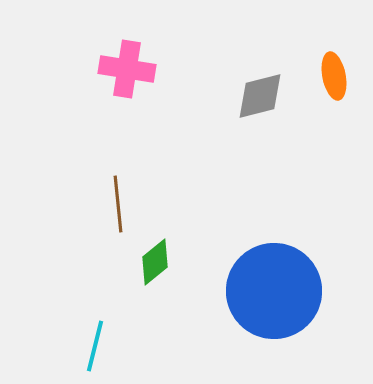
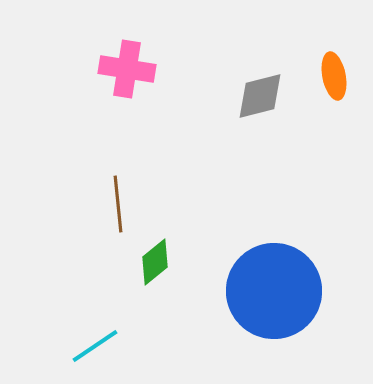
cyan line: rotated 42 degrees clockwise
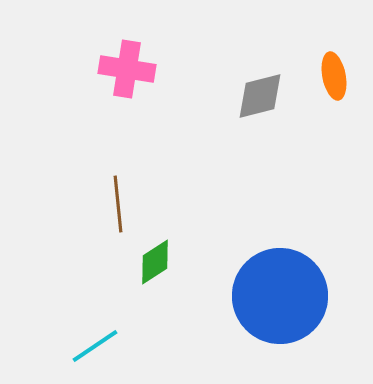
green diamond: rotated 6 degrees clockwise
blue circle: moved 6 px right, 5 px down
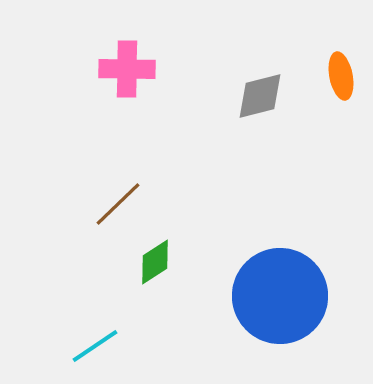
pink cross: rotated 8 degrees counterclockwise
orange ellipse: moved 7 px right
brown line: rotated 52 degrees clockwise
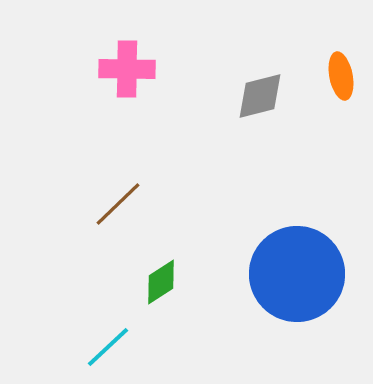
green diamond: moved 6 px right, 20 px down
blue circle: moved 17 px right, 22 px up
cyan line: moved 13 px right, 1 px down; rotated 9 degrees counterclockwise
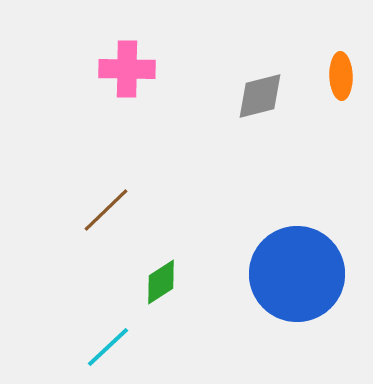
orange ellipse: rotated 9 degrees clockwise
brown line: moved 12 px left, 6 px down
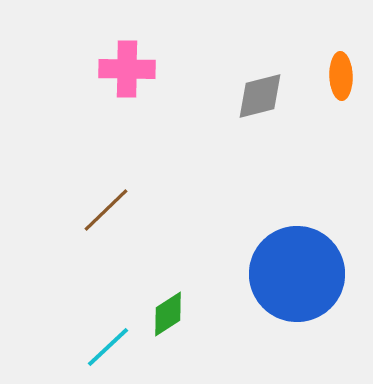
green diamond: moved 7 px right, 32 px down
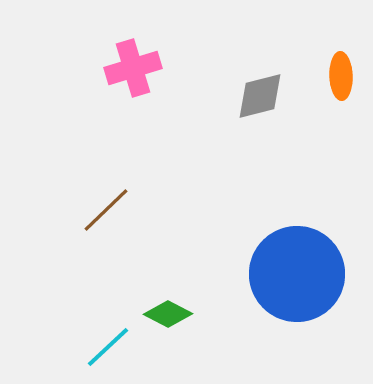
pink cross: moved 6 px right, 1 px up; rotated 18 degrees counterclockwise
green diamond: rotated 60 degrees clockwise
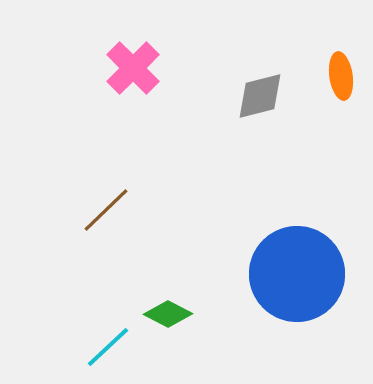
pink cross: rotated 28 degrees counterclockwise
orange ellipse: rotated 6 degrees counterclockwise
